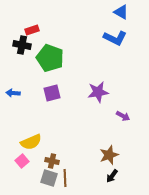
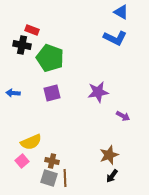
red rectangle: rotated 40 degrees clockwise
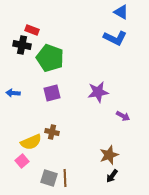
brown cross: moved 29 px up
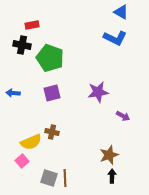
red rectangle: moved 5 px up; rotated 32 degrees counterclockwise
black arrow: rotated 144 degrees clockwise
